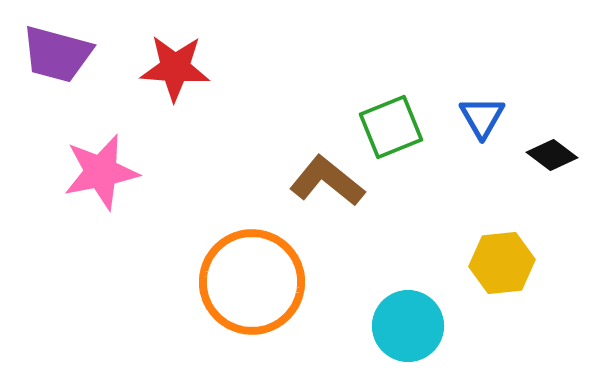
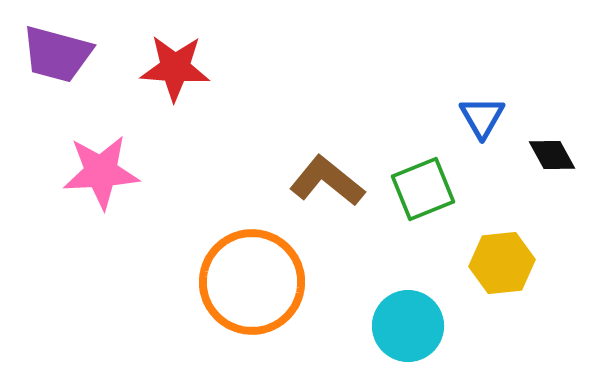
green square: moved 32 px right, 62 px down
black diamond: rotated 24 degrees clockwise
pink star: rotated 8 degrees clockwise
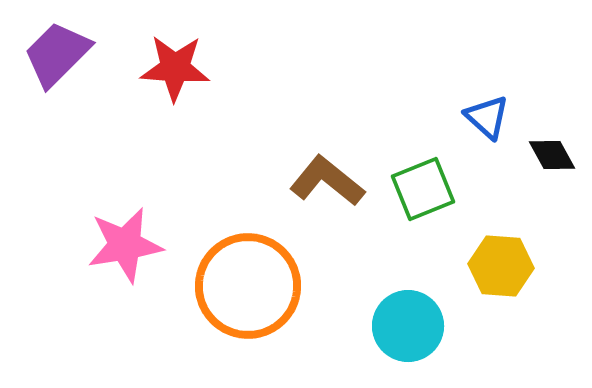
purple trapezoid: rotated 120 degrees clockwise
blue triangle: moved 5 px right; rotated 18 degrees counterclockwise
pink star: moved 24 px right, 73 px down; rotated 6 degrees counterclockwise
yellow hexagon: moved 1 px left, 3 px down; rotated 10 degrees clockwise
orange circle: moved 4 px left, 4 px down
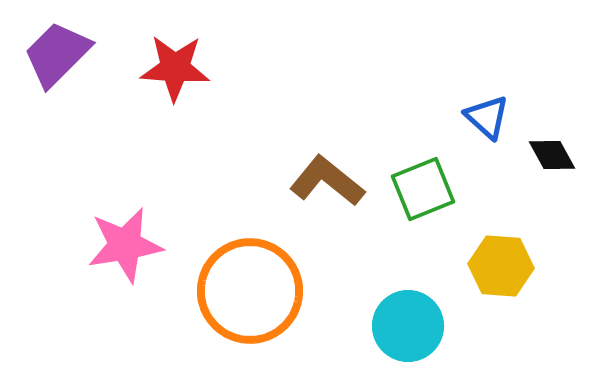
orange circle: moved 2 px right, 5 px down
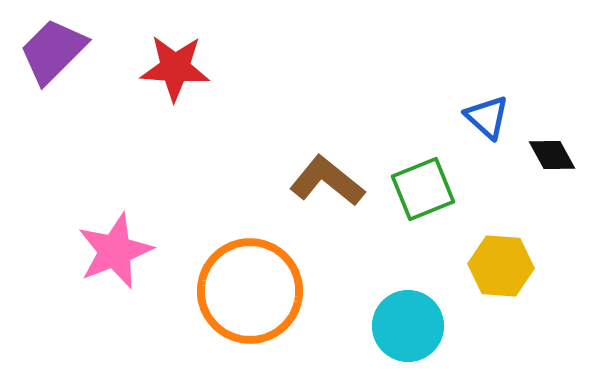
purple trapezoid: moved 4 px left, 3 px up
pink star: moved 10 px left, 6 px down; rotated 12 degrees counterclockwise
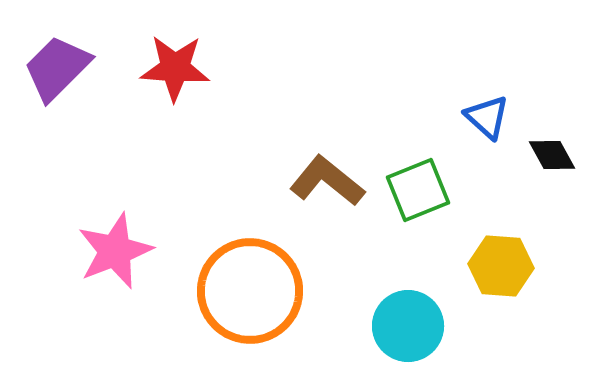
purple trapezoid: moved 4 px right, 17 px down
green square: moved 5 px left, 1 px down
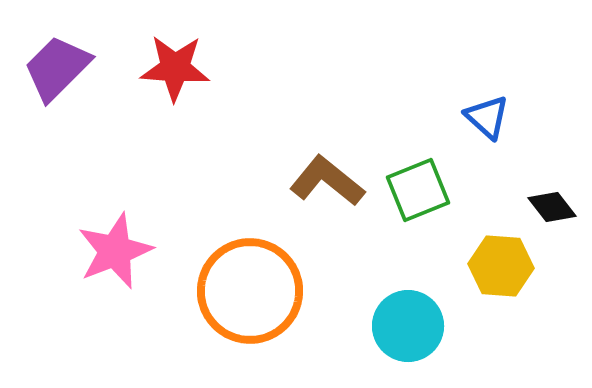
black diamond: moved 52 px down; rotated 9 degrees counterclockwise
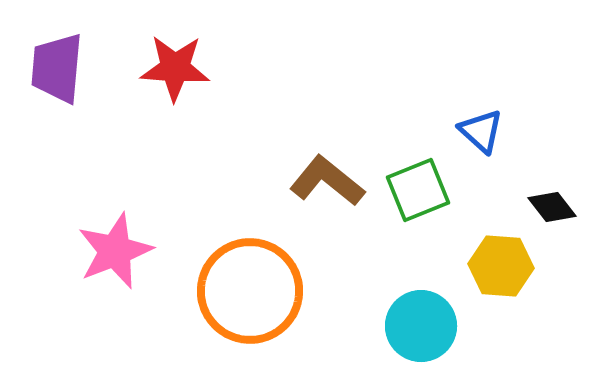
purple trapezoid: rotated 40 degrees counterclockwise
blue triangle: moved 6 px left, 14 px down
cyan circle: moved 13 px right
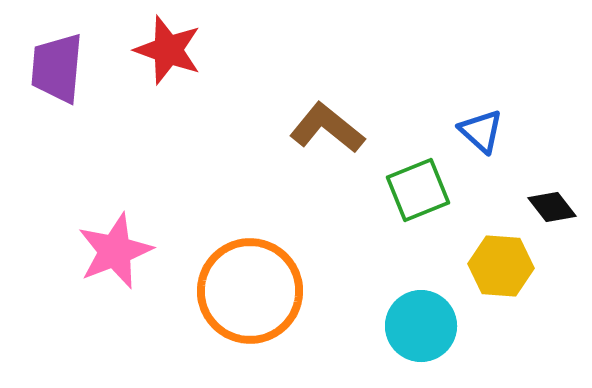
red star: moved 7 px left, 18 px up; rotated 16 degrees clockwise
brown L-shape: moved 53 px up
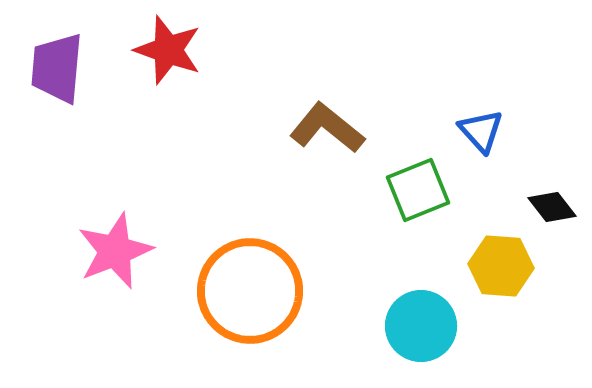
blue triangle: rotated 6 degrees clockwise
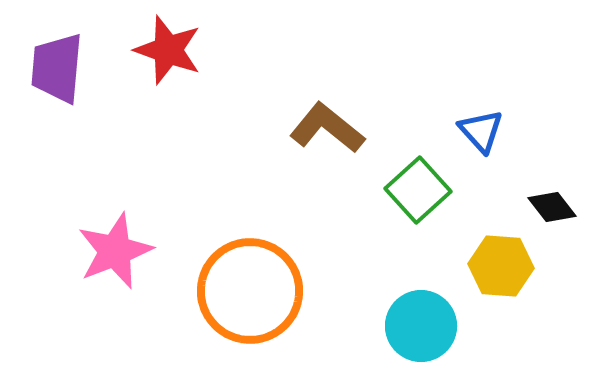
green square: rotated 20 degrees counterclockwise
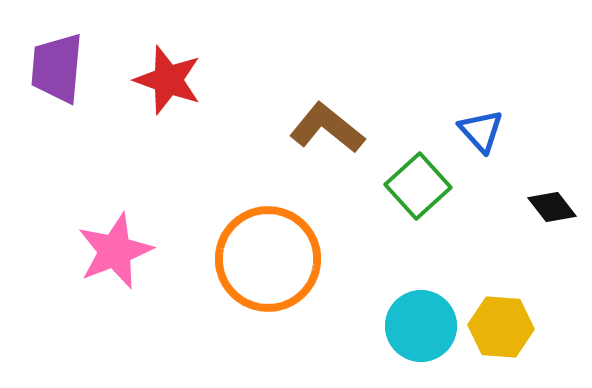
red star: moved 30 px down
green square: moved 4 px up
yellow hexagon: moved 61 px down
orange circle: moved 18 px right, 32 px up
